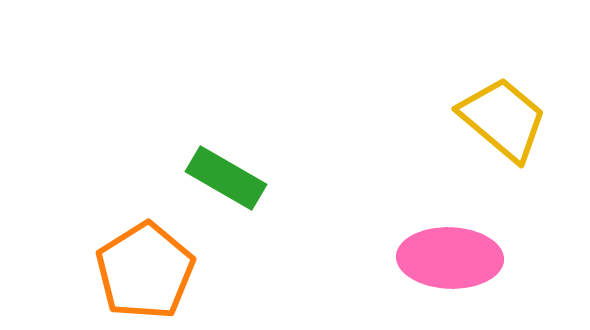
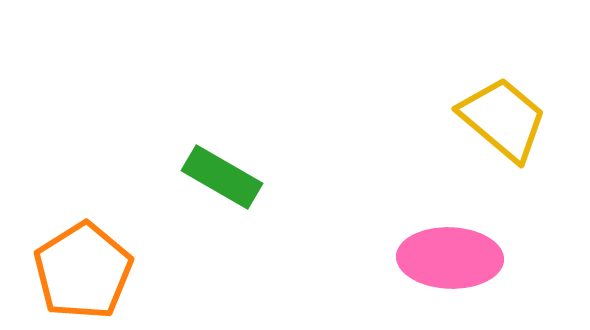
green rectangle: moved 4 px left, 1 px up
orange pentagon: moved 62 px left
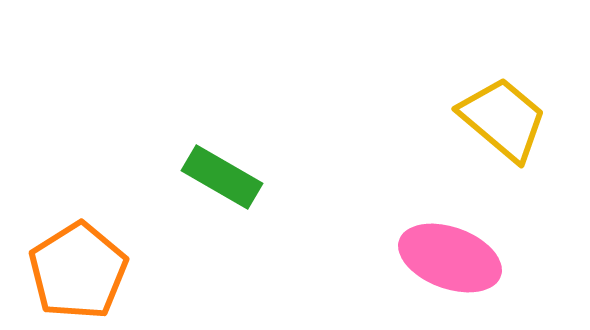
pink ellipse: rotated 18 degrees clockwise
orange pentagon: moved 5 px left
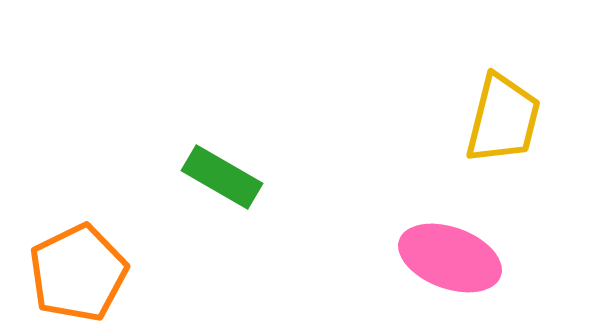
yellow trapezoid: rotated 64 degrees clockwise
orange pentagon: moved 2 px down; rotated 6 degrees clockwise
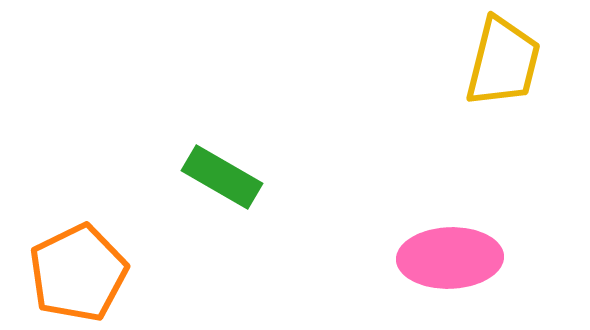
yellow trapezoid: moved 57 px up
pink ellipse: rotated 22 degrees counterclockwise
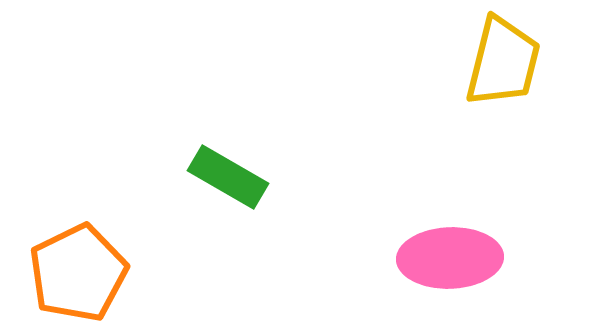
green rectangle: moved 6 px right
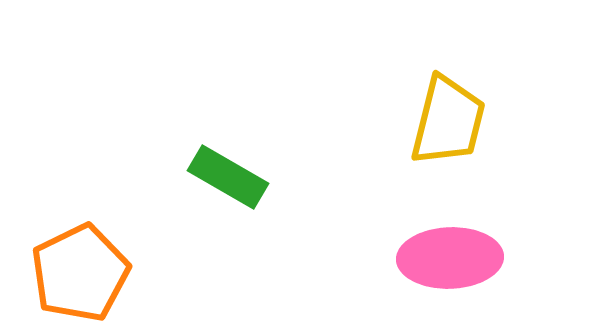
yellow trapezoid: moved 55 px left, 59 px down
orange pentagon: moved 2 px right
